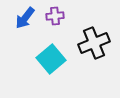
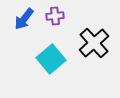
blue arrow: moved 1 px left, 1 px down
black cross: rotated 20 degrees counterclockwise
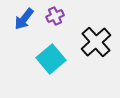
purple cross: rotated 18 degrees counterclockwise
black cross: moved 2 px right, 1 px up
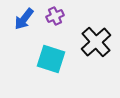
cyan square: rotated 32 degrees counterclockwise
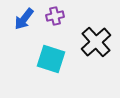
purple cross: rotated 12 degrees clockwise
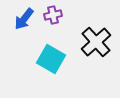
purple cross: moved 2 px left, 1 px up
cyan square: rotated 12 degrees clockwise
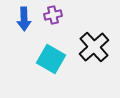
blue arrow: rotated 40 degrees counterclockwise
black cross: moved 2 px left, 5 px down
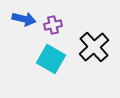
purple cross: moved 10 px down
blue arrow: rotated 75 degrees counterclockwise
